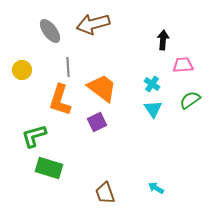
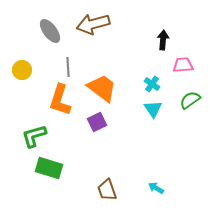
brown trapezoid: moved 2 px right, 3 px up
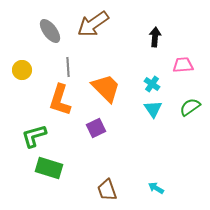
brown arrow: rotated 20 degrees counterclockwise
black arrow: moved 8 px left, 3 px up
orange trapezoid: moved 4 px right; rotated 8 degrees clockwise
green semicircle: moved 7 px down
purple square: moved 1 px left, 6 px down
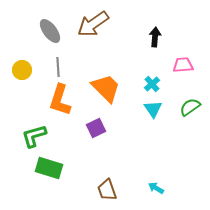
gray line: moved 10 px left
cyan cross: rotated 14 degrees clockwise
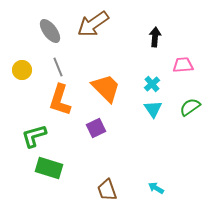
gray line: rotated 18 degrees counterclockwise
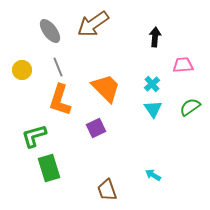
green rectangle: rotated 56 degrees clockwise
cyan arrow: moved 3 px left, 13 px up
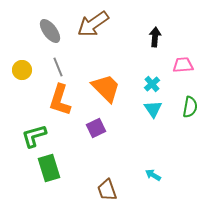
green semicircle: rotated 135 degrees clockwise
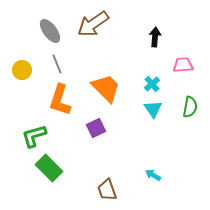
gray line: moved 1 px left, 3 px up
green rectangle: rotated 28 degrees counterclockwise
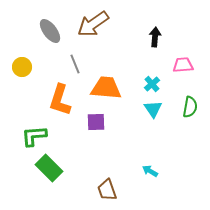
gray line: moved 18 px right
yellow circle: moved 3 px up
orange trapezoid: rotated 40 degrees counterclockwise
purple square: moved 6 px up; rotated 24 degrees clockwise
green L-shape: rotated 12 degrees clockwise
cyan arrow: moved 3 px left, 4 px up
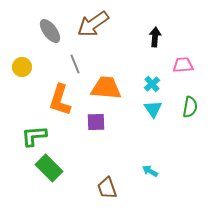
brown trapezoid: moved 2 px up
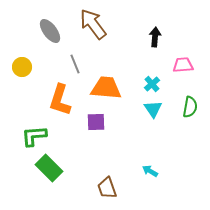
brown arrow: rotated 88 degrees clockwise
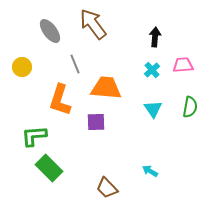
cyan cross: moved 14 px up
brown trapezoid: rotated 25 degrees counterclockwise
